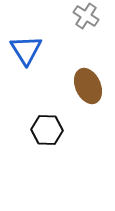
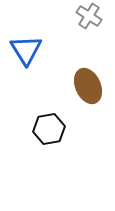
gray cross: moved 3 px right
black hexagon: moved 2 px right, 1 px up; rotated 12 degrees counterclockwise
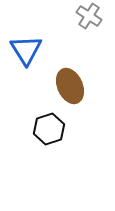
brown ellipse: moved 18 px left
black hexagon: rotated 8 degrees counterclockwise
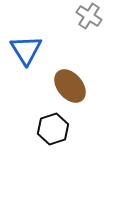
brown ellipse: rotated 16 degrees counterclockwise
black hexagon: moved 4 px right
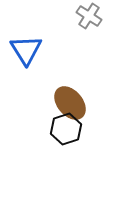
brown ellipse: moved 17 px down
black hexagon: moved 13 px right
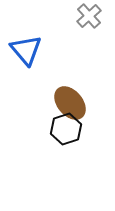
gray cross: rotated 15 degrees clockwise
blue triangle: rotated 8 degrees counterclockwise
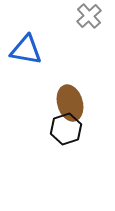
blue triangle: rotated 40 degrees counterclockwise
brown ellipse: rotated 24 degrees clockwise
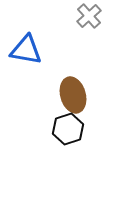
brown ellipse: moved 3 px right, 8 px up
black hexagon: moved 2 px right
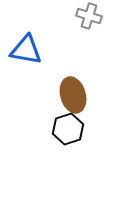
gray cross: rotated 30 degrees counterclockwise
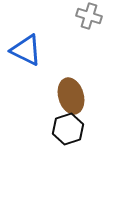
blue triangle: rotated 16 degrees clockwise
brown ellipse: moved 2 px left, 1 px down
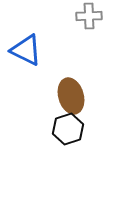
gray cross: rotated 20 degrees counterclockwise
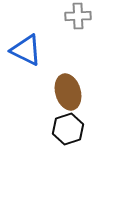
gray cross: moved 11 px left
brown ellipse: moved 3 px left, 4 px up
